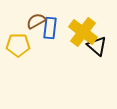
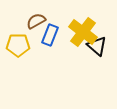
blue rectangle: moved 7 px down; rotated 15 degrees clockwise
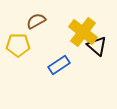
blue rectangle: moved 9 px right, 30 px down; rotated 35 degrees clockwise
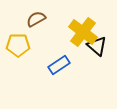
brown semicircle: moved 2 px up
